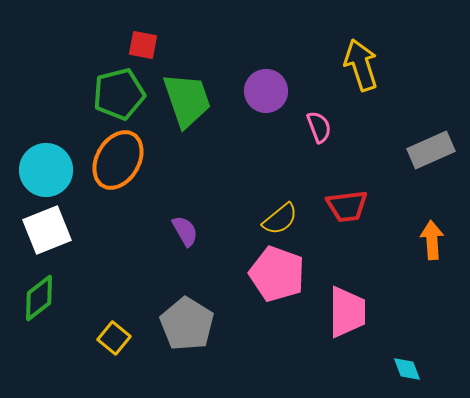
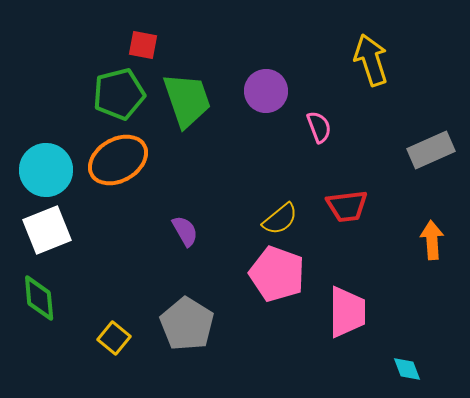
yellow arrow: moved 10 px right, 5 px up
orange ellipse: rotated 30 degrees clockwise
green diamond: rotated 57 degrees counterclockwise
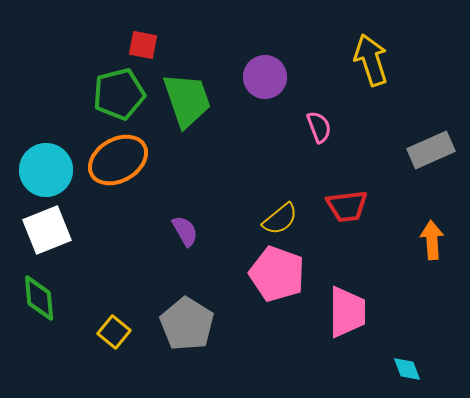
purple circle: moved 1 px left, 14 px up
yellow square: moved 6 px up
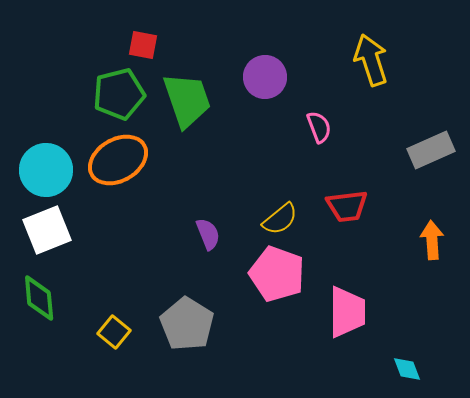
purple semicircle: moved 23 px right, 3 px down; rotated 8 degrees clockwise
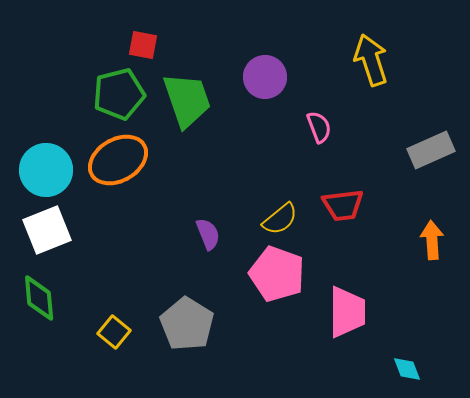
red trapezoid: moved 4 px left, 1 px up
